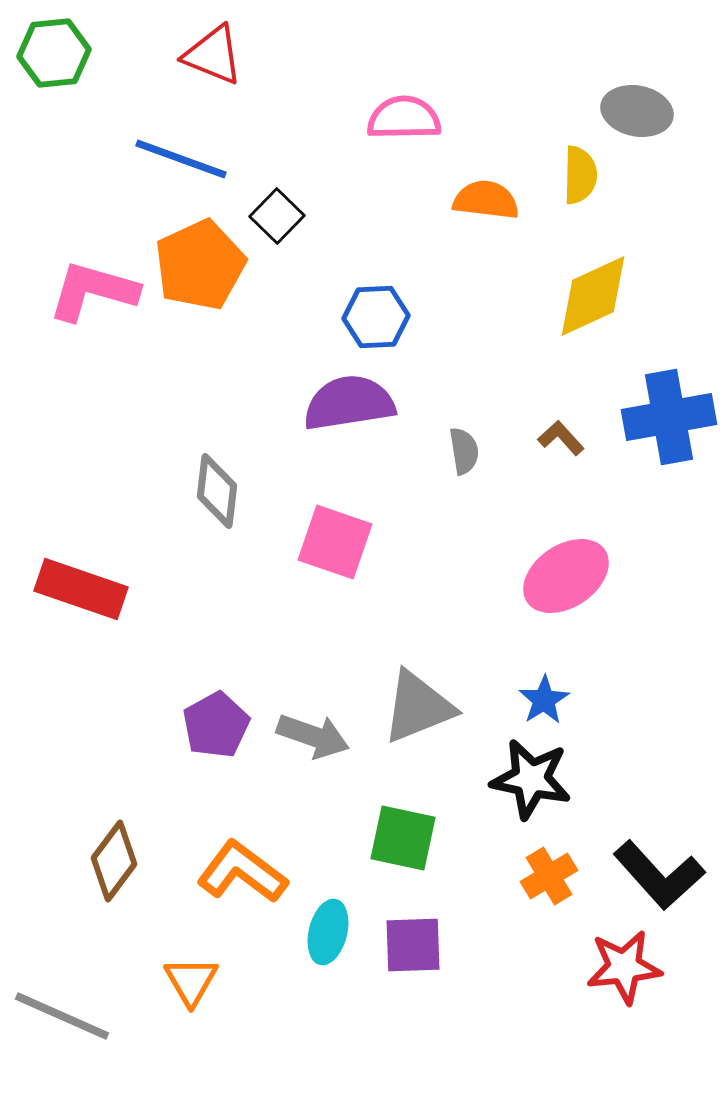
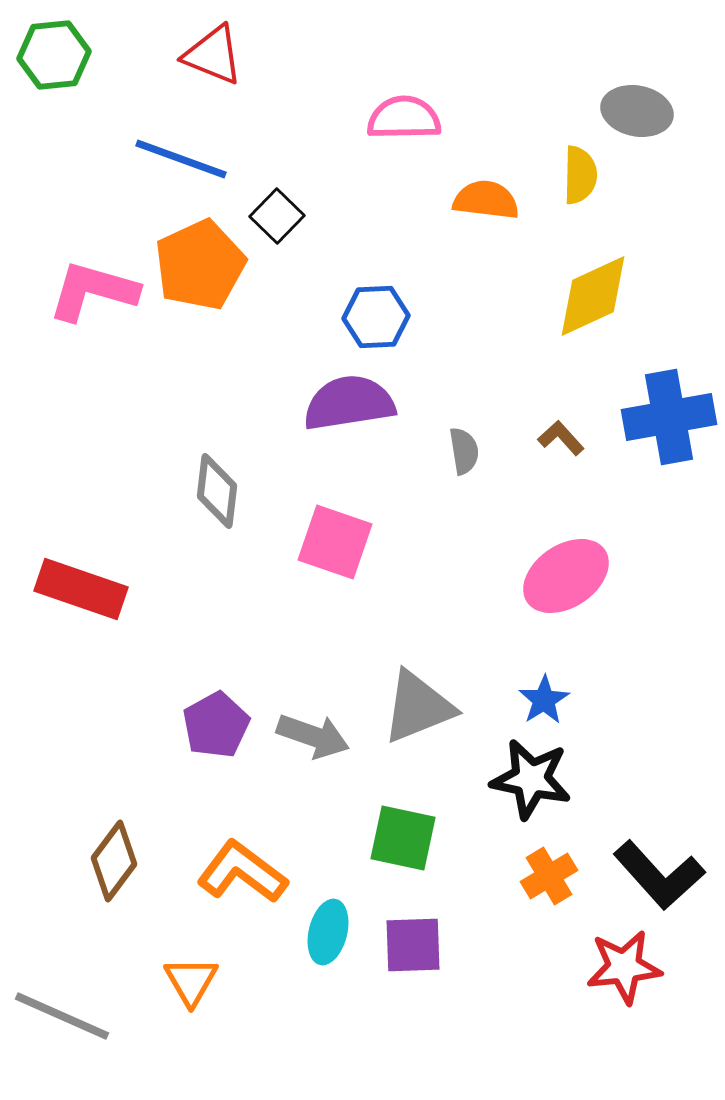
green hexagon: moved 2 px down
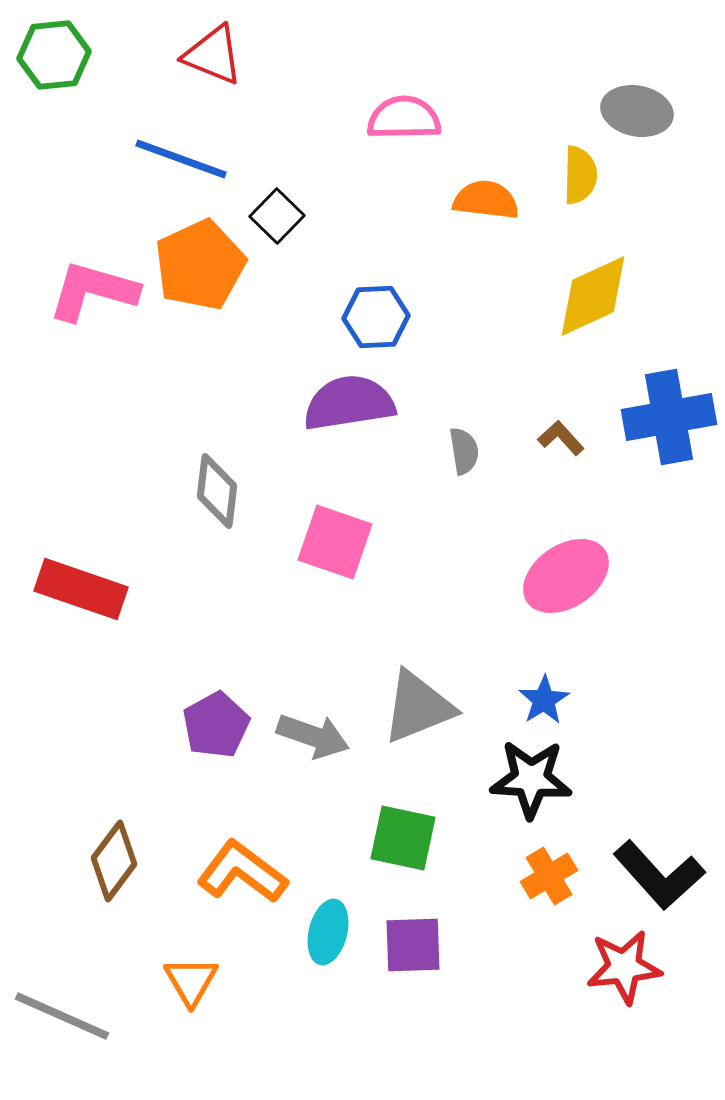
black star: rotated 8 degrees counterclockwise
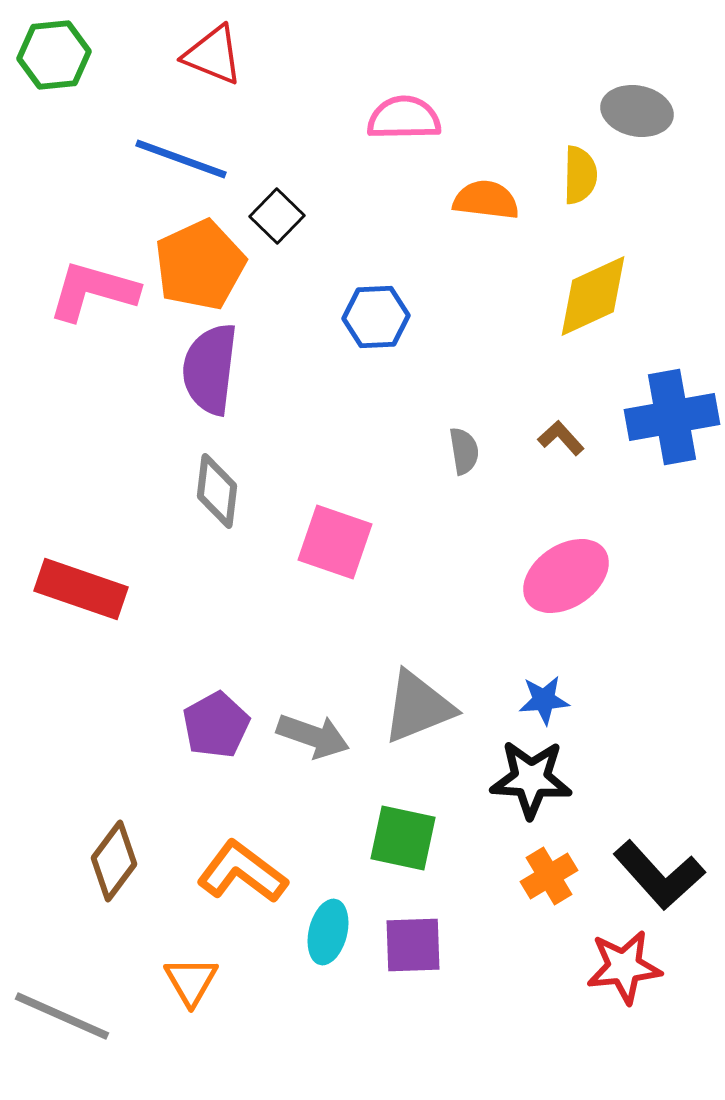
purple semicircle: moved 139 px left, 34 px up; rotated 74 degrees counterclockwise
blue cross: moved 3 px right
blue star: rotated 27 degrees clockwise
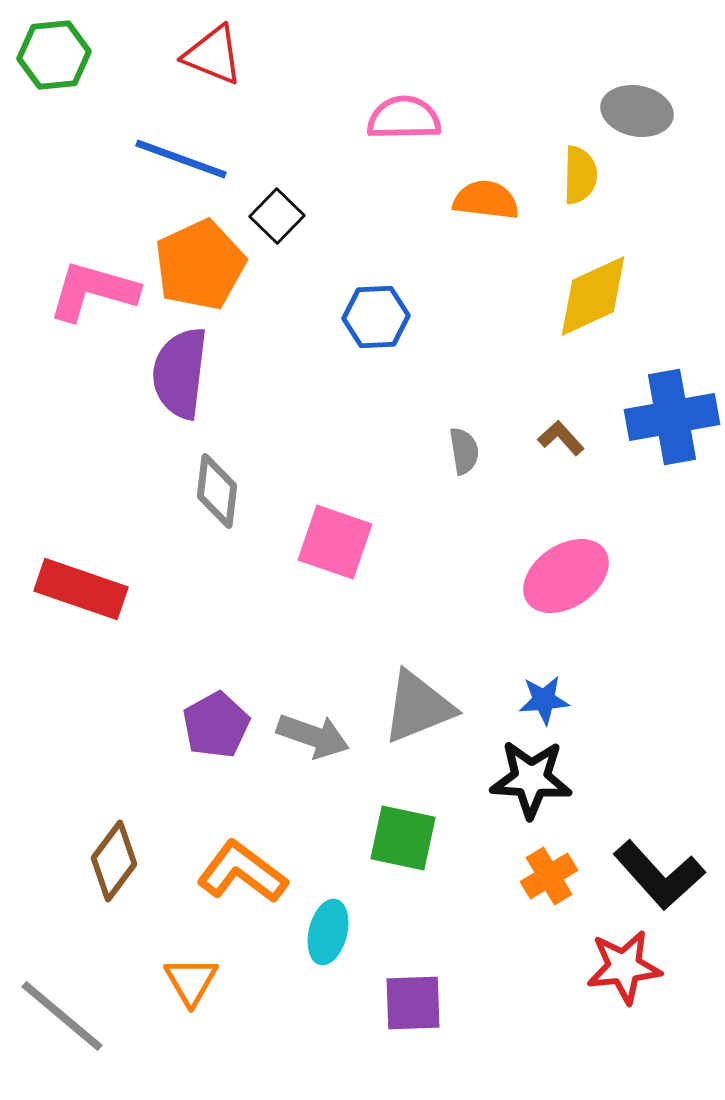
purple semicircle: moved 30 px left, 4 px down
purple square: moved 58 px down
gray line: rotated 16 degrees clockwise
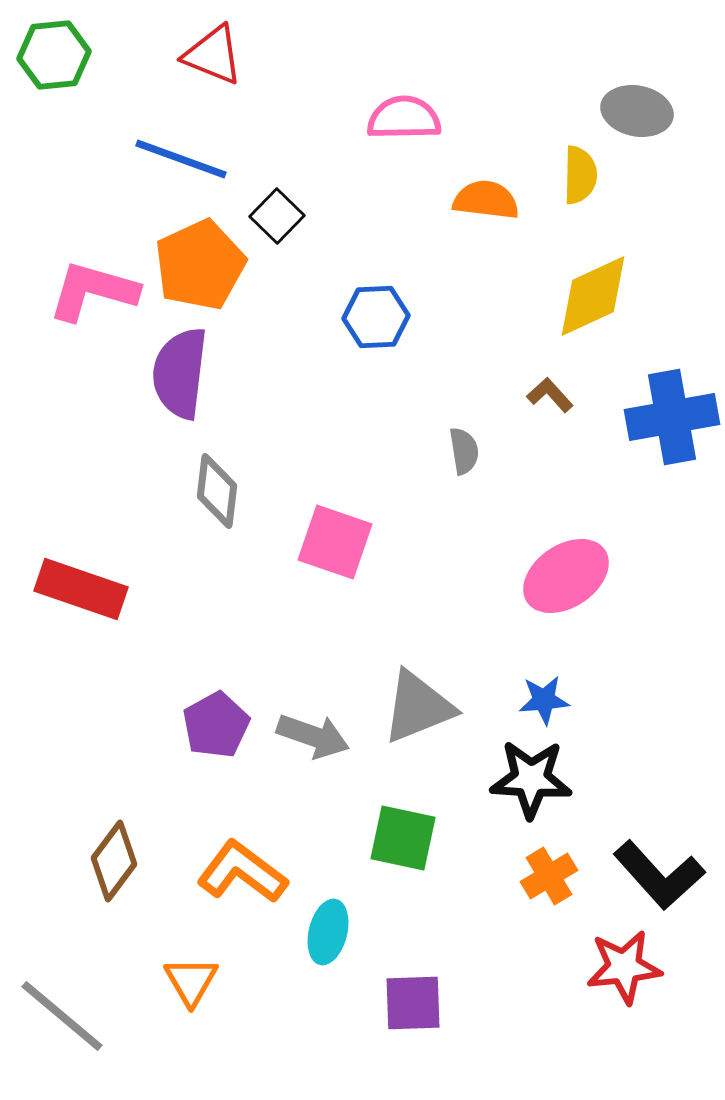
brown L-shape: moved 11 px left, 43 px up
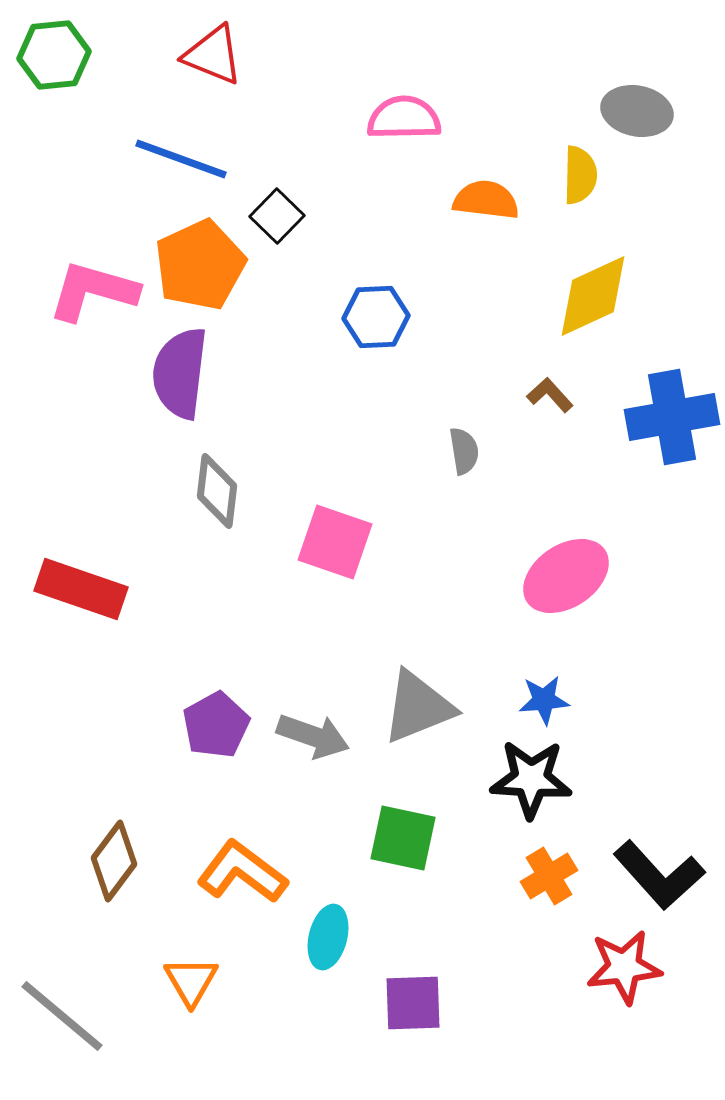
cyan ellipse: moved 5 px down
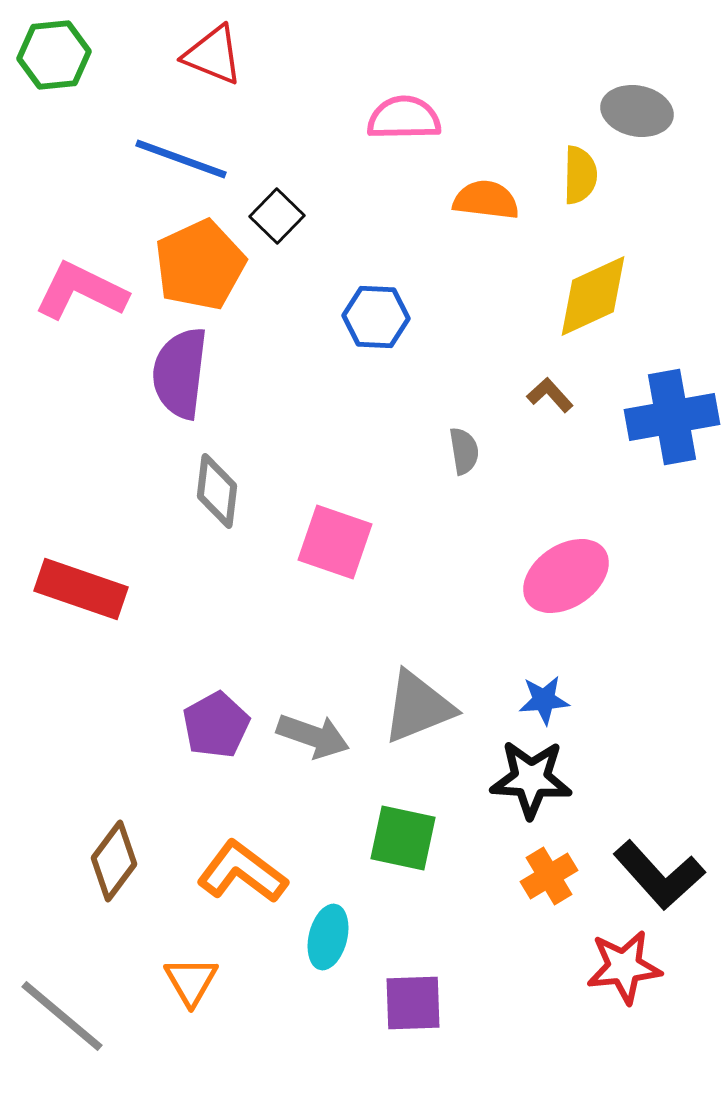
pink L-shape: moved 12 px left; rotated 10 degrees clockwise
blue hexagon: rotated 6 degrees clockwise
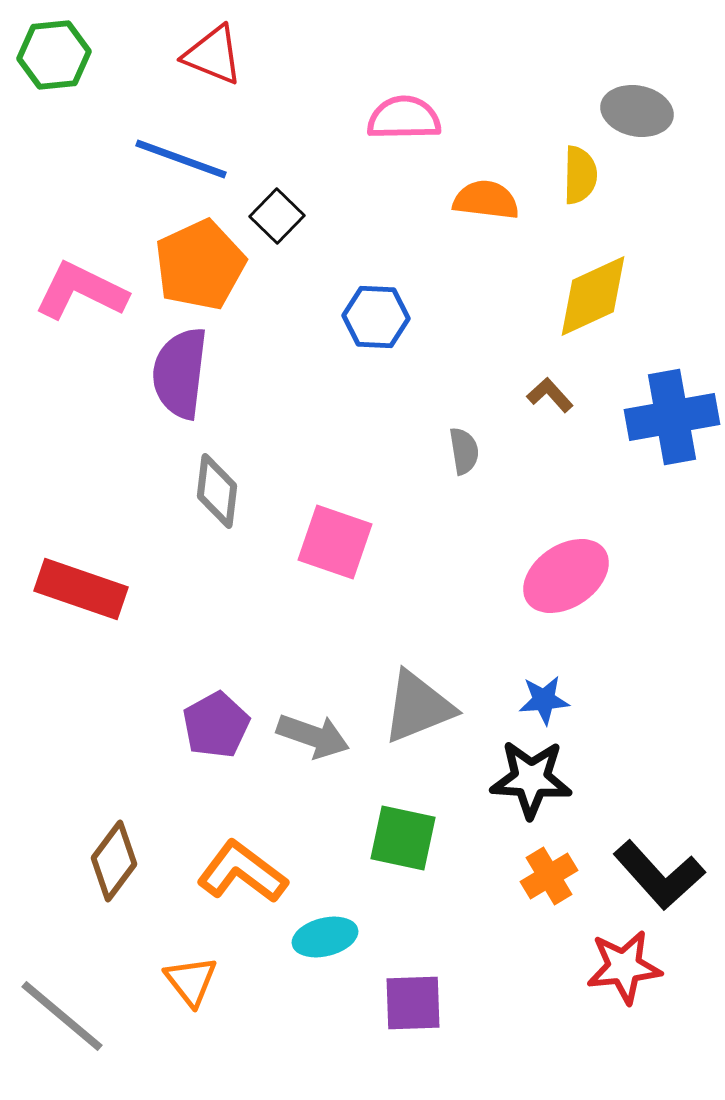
cyan ellipse: moved 3 px left; rotated 62 degrees clockwise
orange triangle: rotated 8 degrees counterclockwise
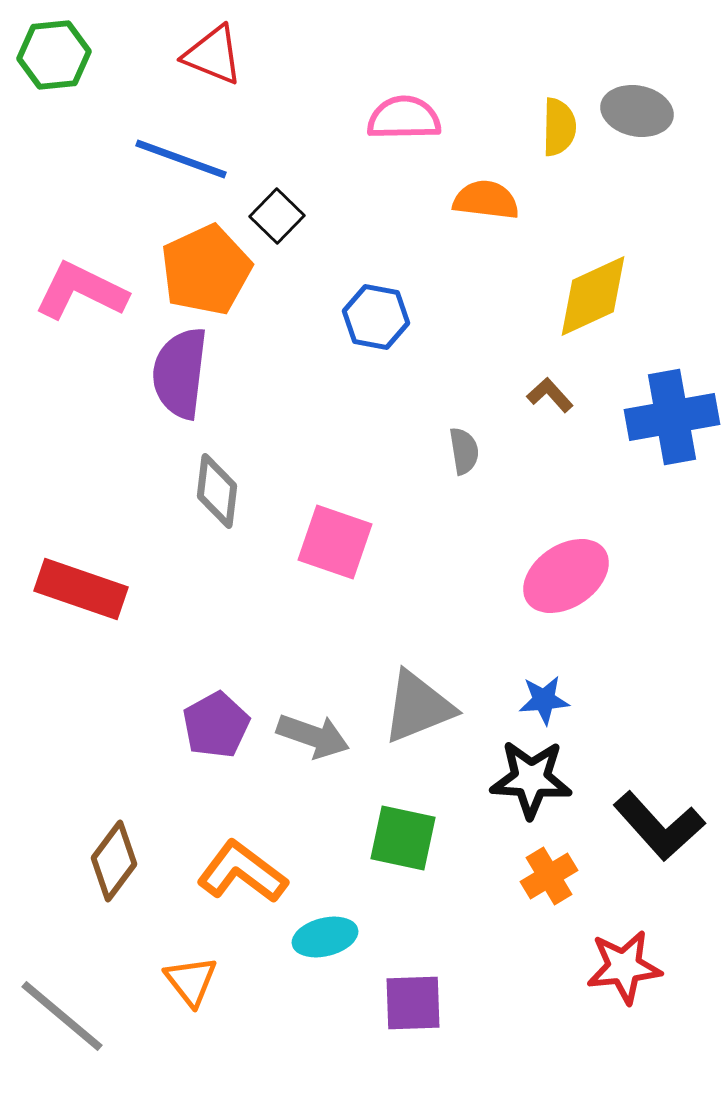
yellow semicircle: moved 21 px left, 48 px up
orange pentagon: moved 6 px right, 5 px down
blue hexagon: rotated 8 degrees clockwise
black L-shape: moved 49 px up
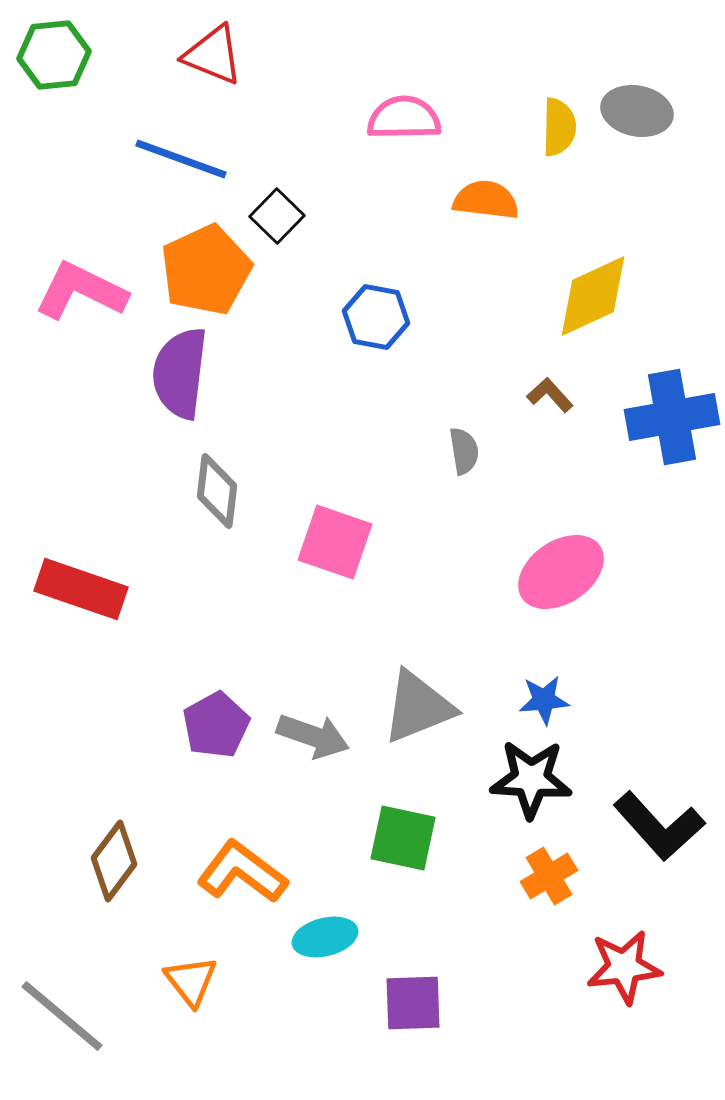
pink ellipse: moved 5 px left, 4 px up
